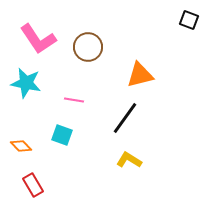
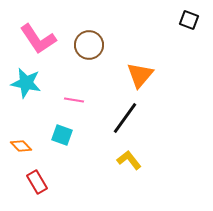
brown circle: moved 1 px right, 2 px up
orange triangle: rotated 36 degrees counterclockwise
yellow L-shape: rotated 20 degrees clockwise
red rectangle: moved 4 px right, 3 px up
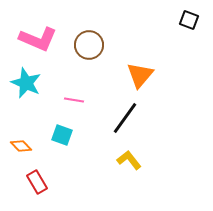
pink L-shape: rotated 33 degrees counterclockwise
cyan star: rotated 12 degrees clockwise
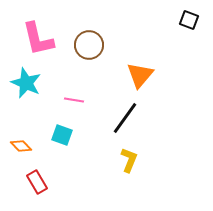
pink L-shape: rotated 54 degrees clockwise
yellow L-shape: rotated 60 degrees clockwise
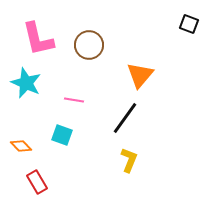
black square: moved 4 px down
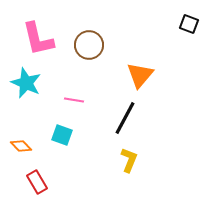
black line: rotated 8 degrees counterclockwise
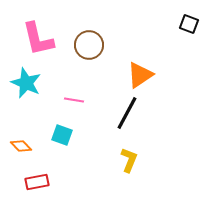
orange triangle: rotated 16 degrees clockwise
black line: moved 2 px right, 5 px up
red rectangle: rotated 70 degrees counterclockwise
